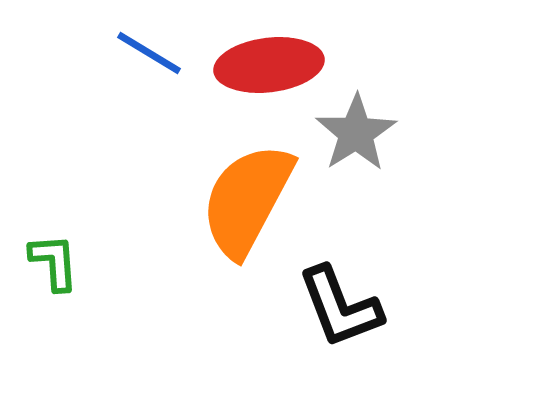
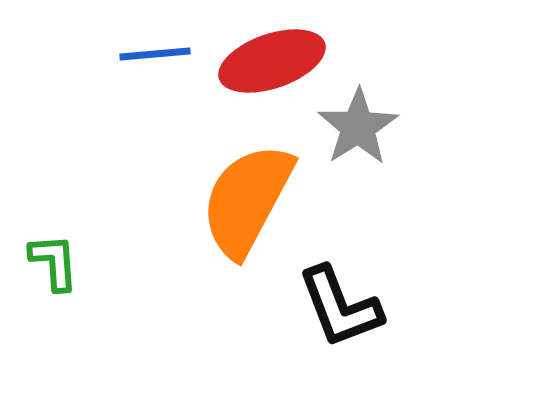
blue line: moved 6 px right, 1 px down; rotated 36 degrees counterclockwise
red ellipse: moved 3 px right, 4 px up; rotated 12 degrees counterclockwise
gray star: moved 2 px right, 6 px up
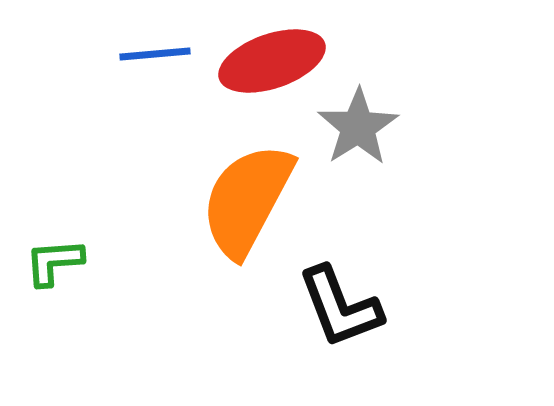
green L-shape: rotated 90 degrees counterclockwise
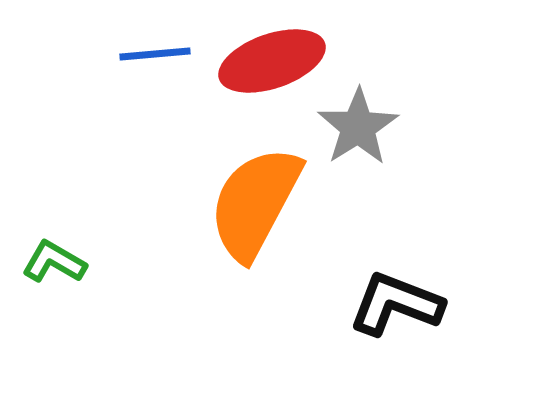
orange semicircle: moved 8 px right, 3 px down
green L-shape: rotated 34 degrees clockwise
black L-shape: moved 56 px right, 3 px up; rotated 132 degrees clockwise
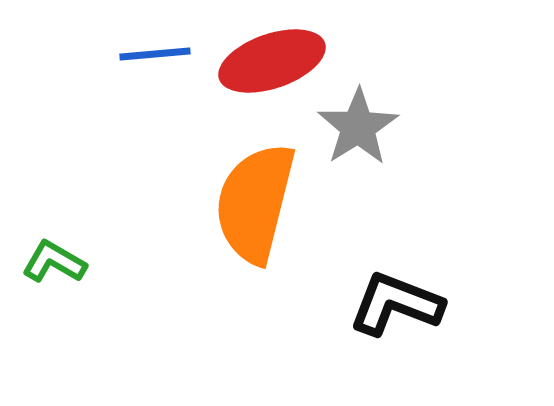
orange semicircle: rotated 14 degrees counterclockwise
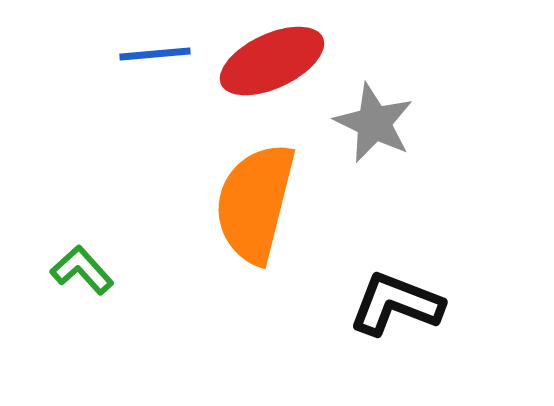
red ellipse: rotated 6 degrees counterclockwise
gray star: moved 16 px right, 4 px up; rotated 14 degrees counterclockwise
green L-shape: moved 28 px right, 8 px down; rotated 18 degrees clockwise
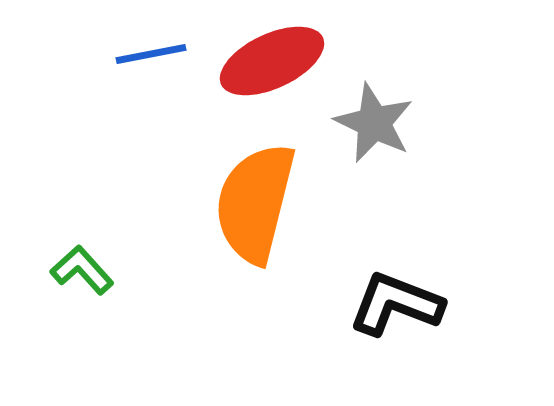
blue line: moved 4 px left; rotated 6 degrees counterclockwise
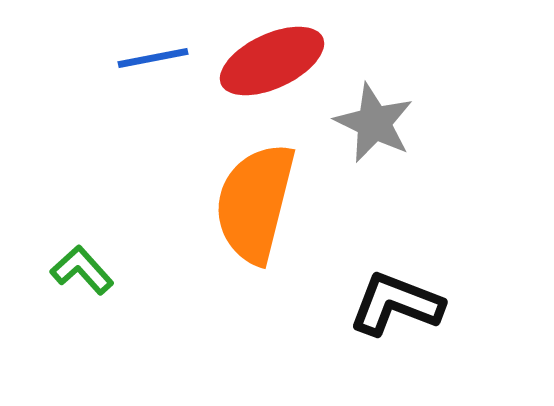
blue line: moved 2 px right, 4 px down
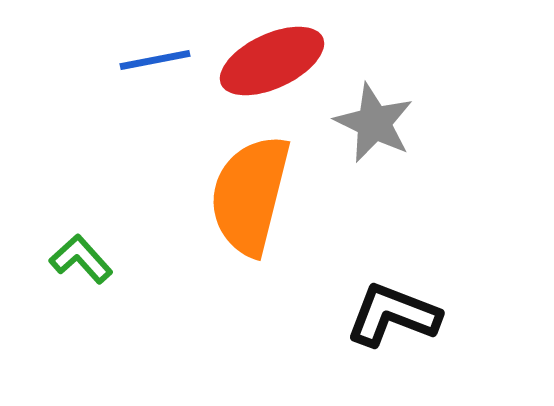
blue line: moved 2 px right, 2 px down
orange semicircle: moved 5 px left, 8 px up
green L-shape: moved 1 px left, 11 px up
black L-shape: moved 3 px left, 11 px down
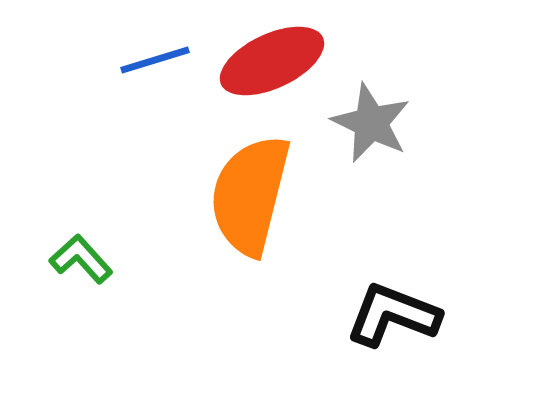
blue line: rotated 6 degrees counterclockwise
gray star: moved 3 px left
